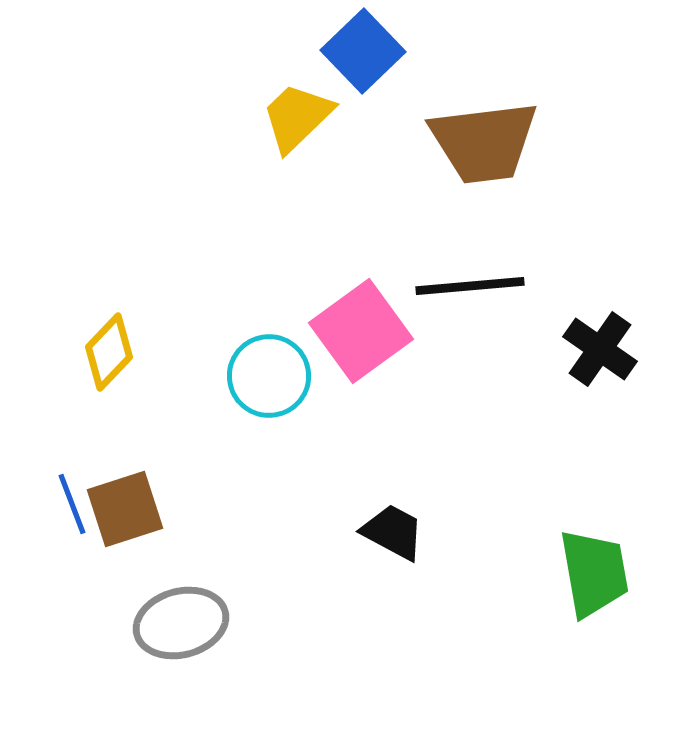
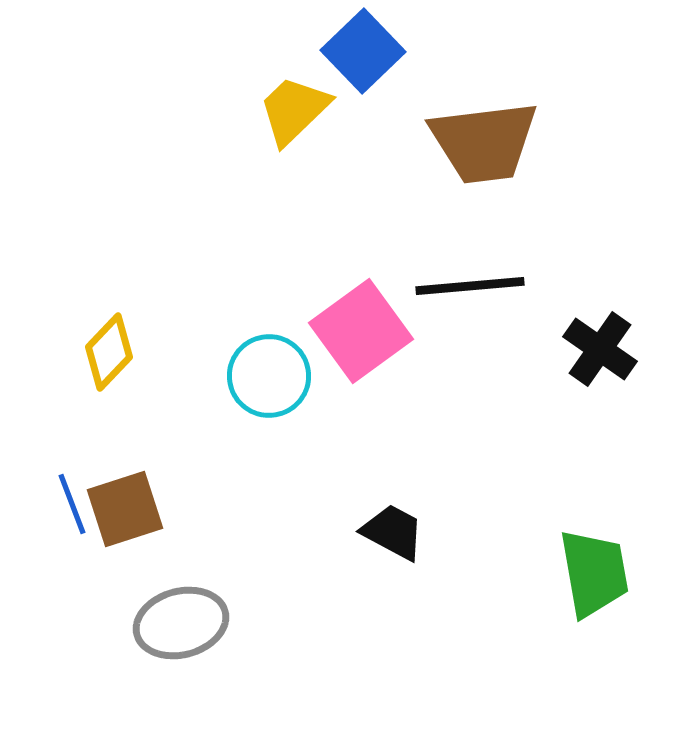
yellow trapezoid: moved 3 px left, 7 px up
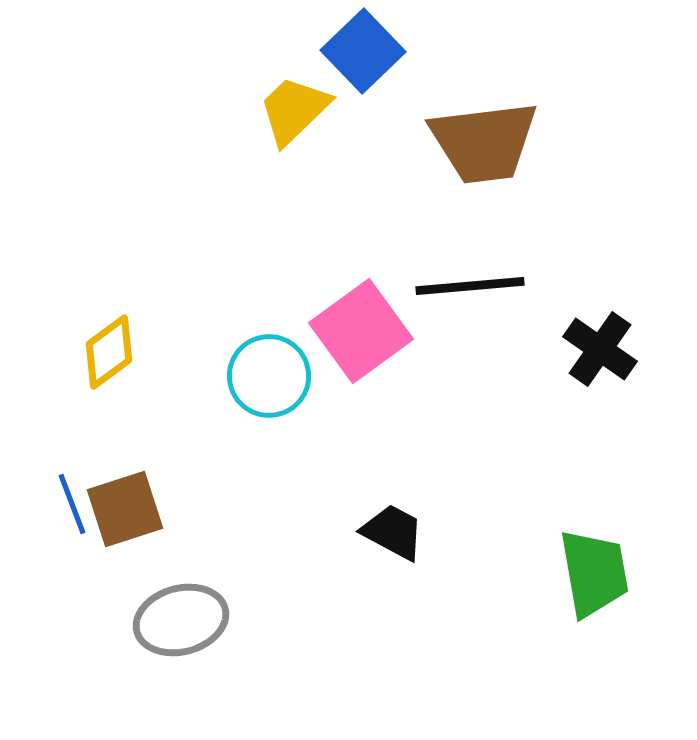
yellow diamond: rotated 10 degrees clockwise
gray ellipse: moved 3 px up
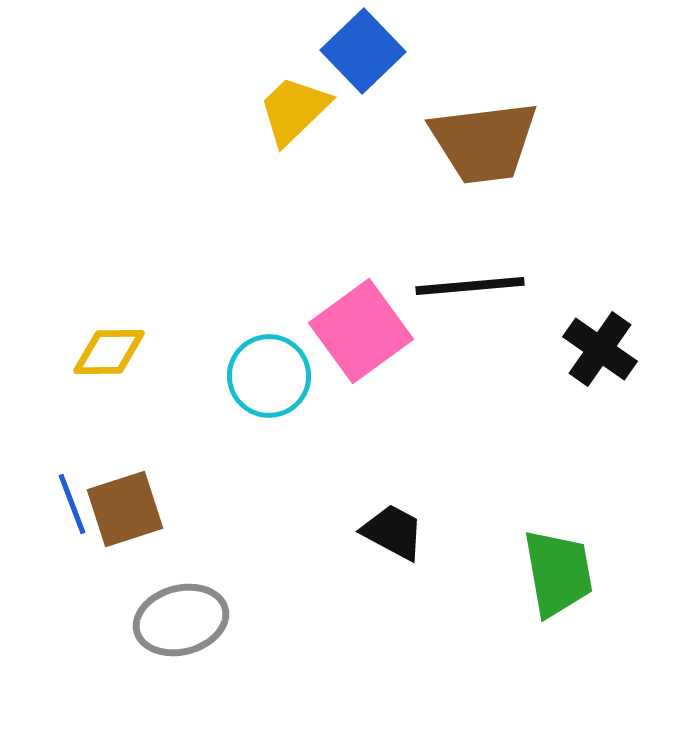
yellow diamond: rotated 36 degrees clockwise
green trapezoid: moved 36 px left
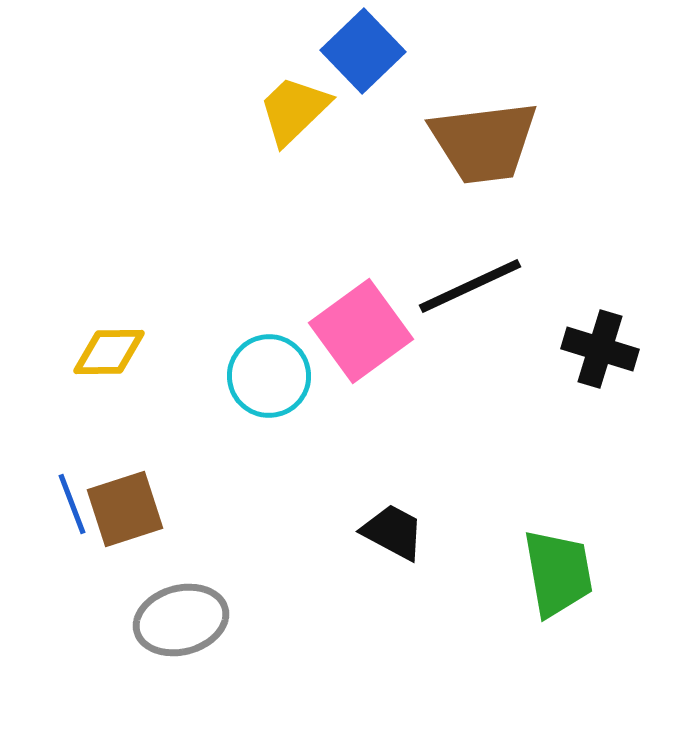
black line: rotated 20 degrees counterclockwise
black cross: rotated 18 degrees counterclockwise
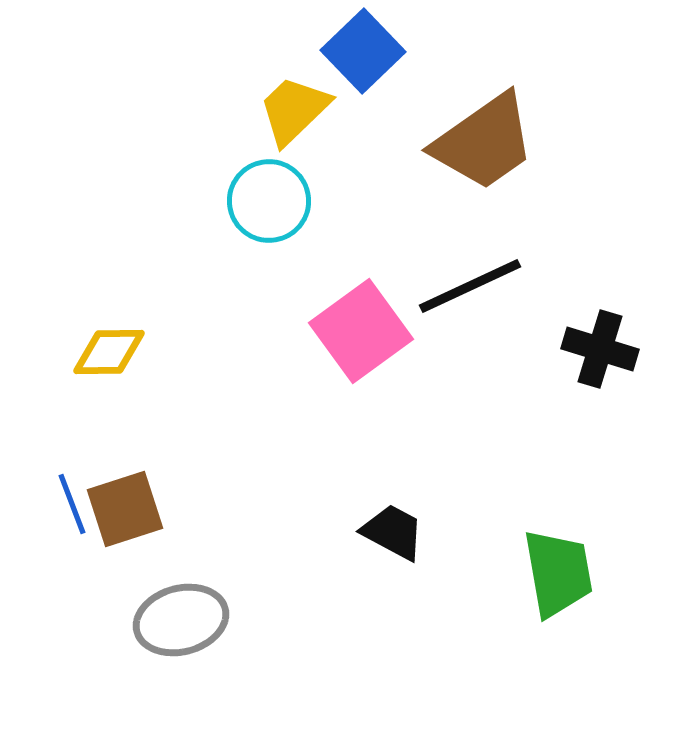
brown trapezoid: rotated 28 degrees counterclockwise
cyan circle: moved 175 px up
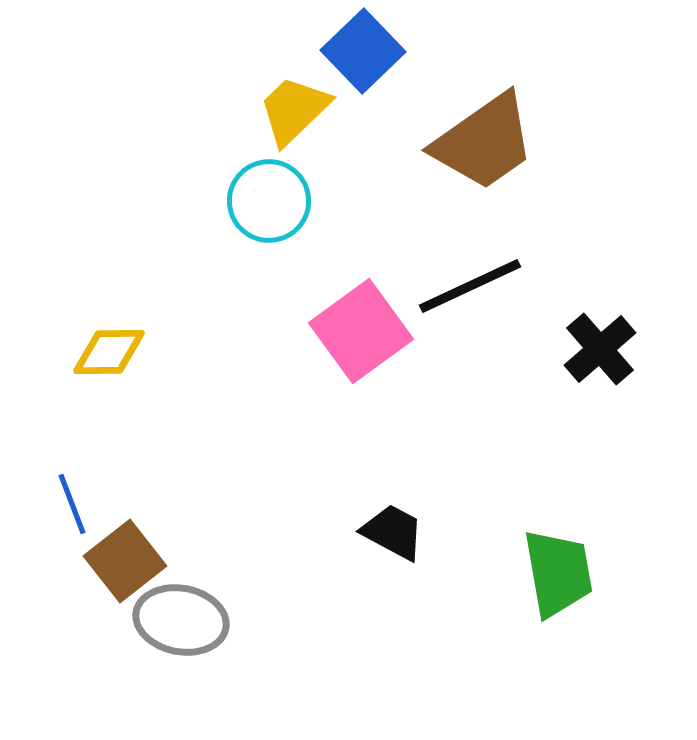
black cross: rotated 32 degrees clockwise
brown square: moved 52 px down; rotated 20 degrees counterclockwise
gray ellipse: rotated 26 degrees clockwise
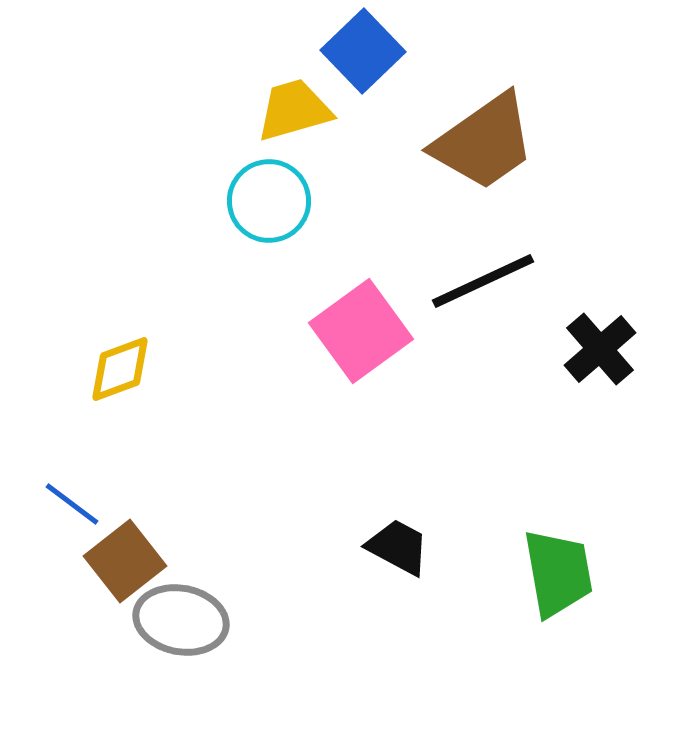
yellow trapezoid: rotated 28 degrees clockwise
black line: moved 13 px right, 5 px up
yellow diamond: moved 11 px right, 17 px down; rotated 20 degrees counterclockwise
blue line: rotated 32 degrees counterclockwise
black trapezoid: moved 5 px right, 15 px down
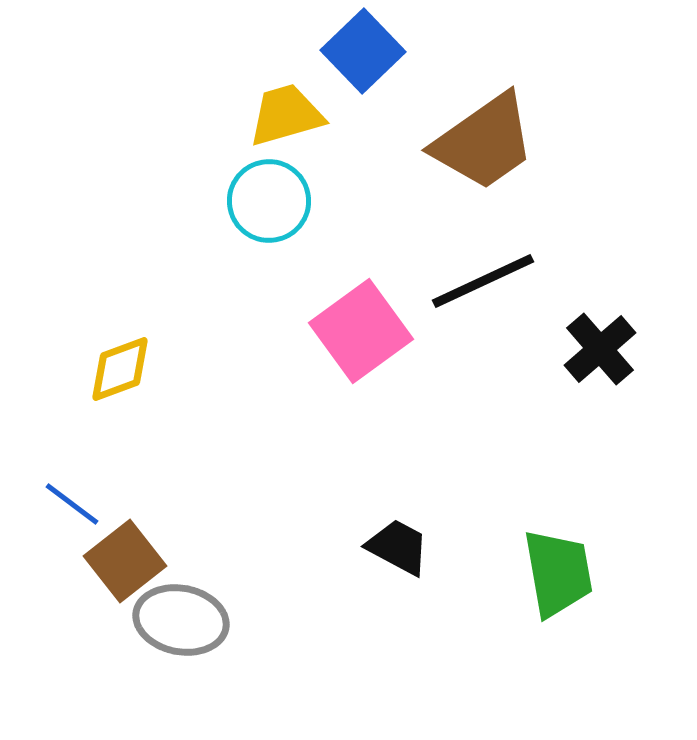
yellow trapezoid: moved 8 px left, 5 px down
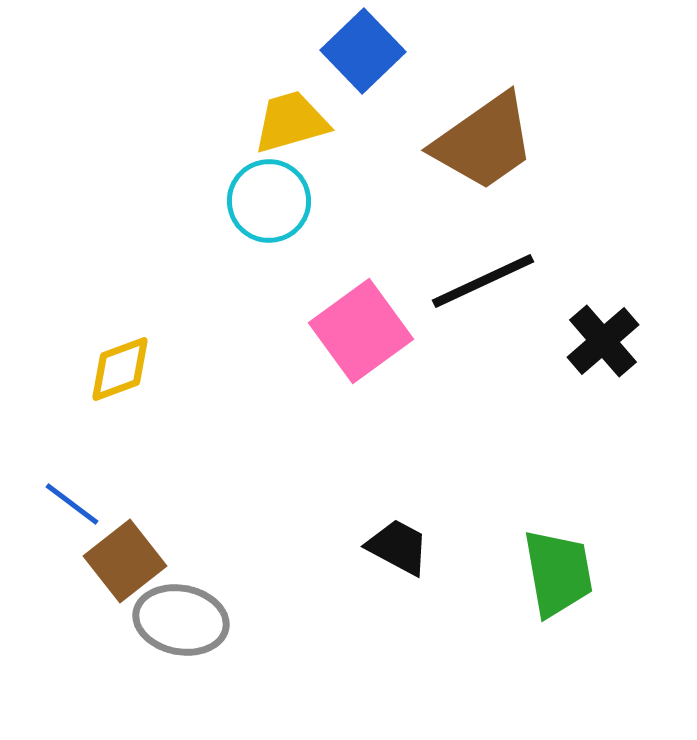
yellow trapezoid: moved 5 px right, 7 px down
black cross: moved 3 px right, 8 px up
